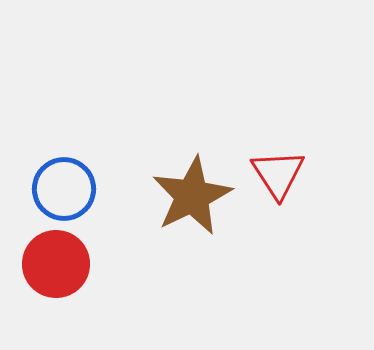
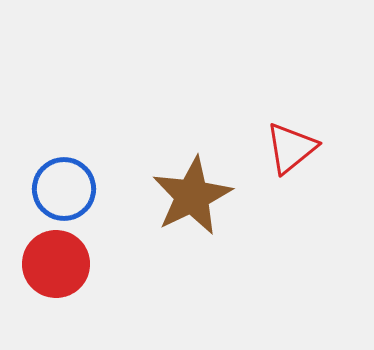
red triangle: moved 13 px right, 26 px up; rotated 24 degrees clockwise
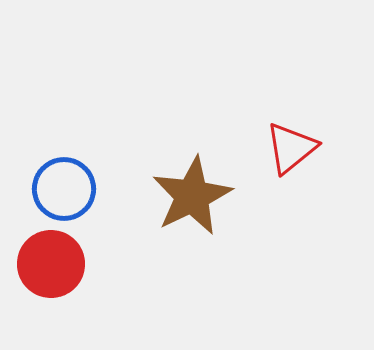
red circle: moved 5 px left
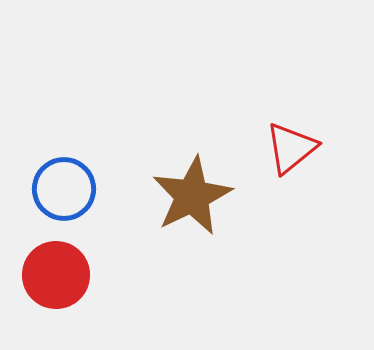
red circle: moved 5 px right, 11 px down
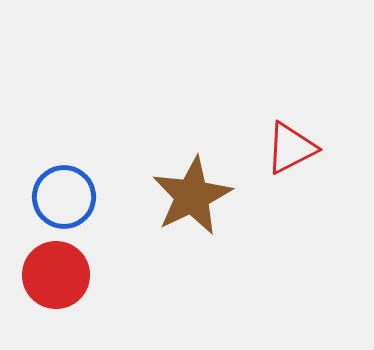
red triangle: rotated 12 degrees clockwise
blue circle: moved 8 px down
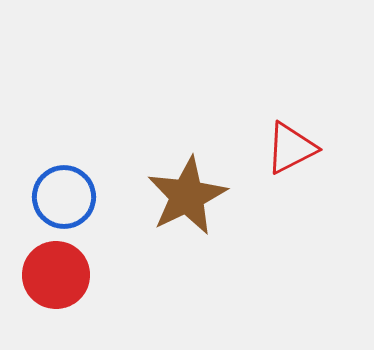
brown star: moved 5 px left
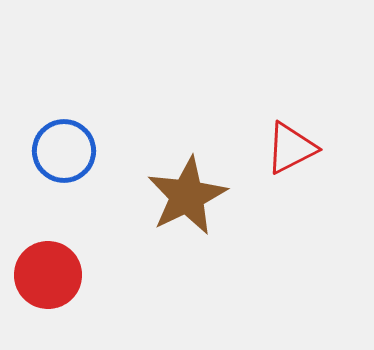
blue circle: moved 46 px up
red circle: moved 8 px left
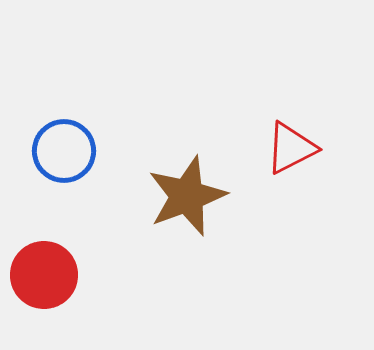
brown star: rotated 6 degrees clockwise
red circle: moved 4 px left
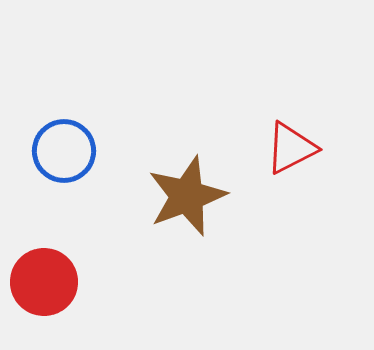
red circle: moved 7 px down
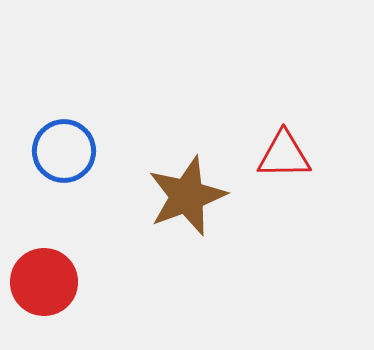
red triangle: moved 7 px left, 7 px down; rotated 26 degrees clockwise
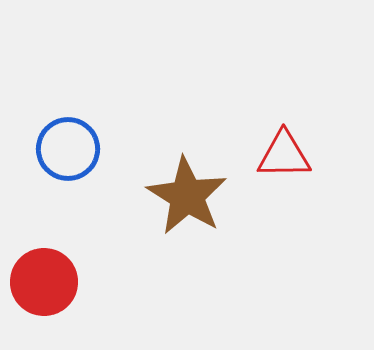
blue circle: moved 4 px right, 2 px up
brown star: rotated 20 degrees counterclockwise
